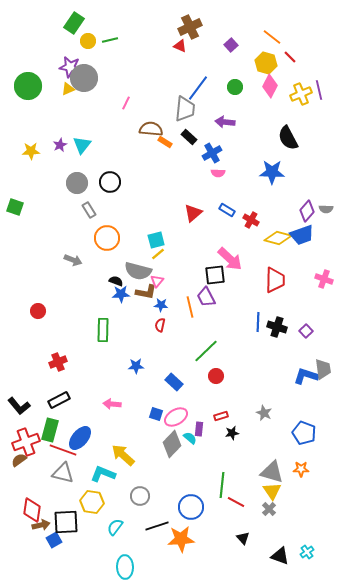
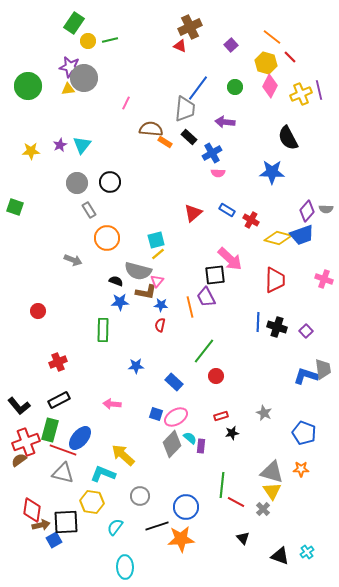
yellow triangle at (68, 89): rotated 16 degrees clockwise
blue star at (121, 294): moved 1 px left, 8 px down
green line at (206, 351): moved 2 px left; rotated 8 degrees counterclockwise
purple rectangle at (199, 429): moved 2 px right, 17 px down
blue circle at (191, 507): moved 5 px left
gray cross at (269, 509): moved 6 px left
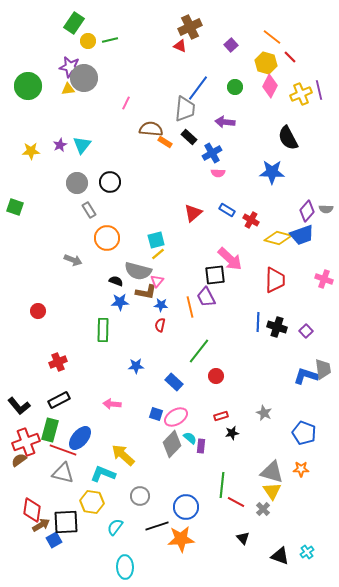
green line at (204, 351): moved 5 px left
brown arrow at (41, 525): rotated 18 degrees counterclockwise
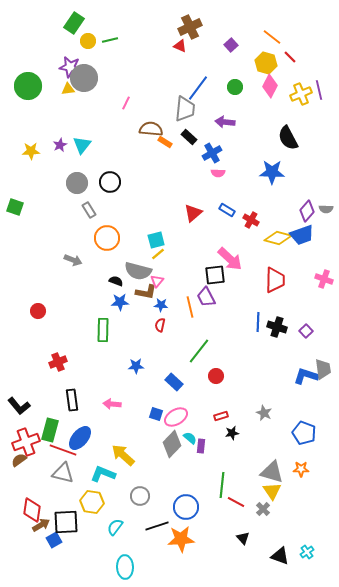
black rectangle at (59, 400): moved 13 px right; rotated 70 degrees counterclockwise
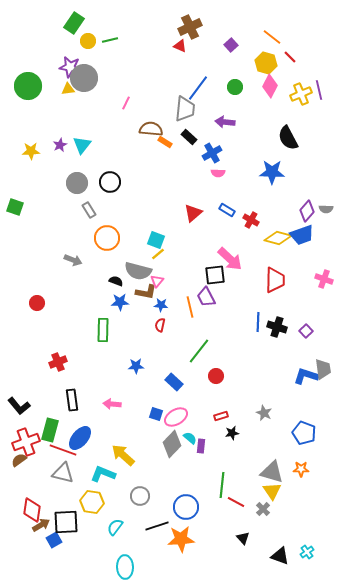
cyan square at (156, 240): rotated 36 degrees clockwise
red circle at (38, 311): moved 1 px left, 8 px up
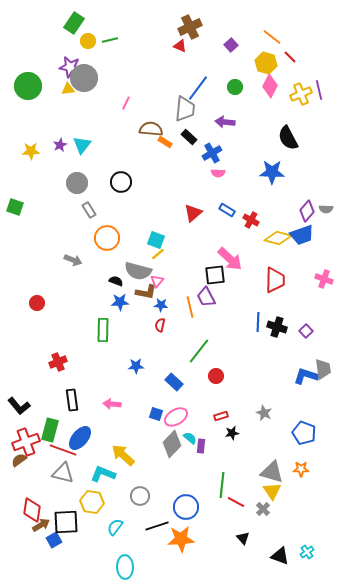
black circle at (110, 182): moved 11 px right
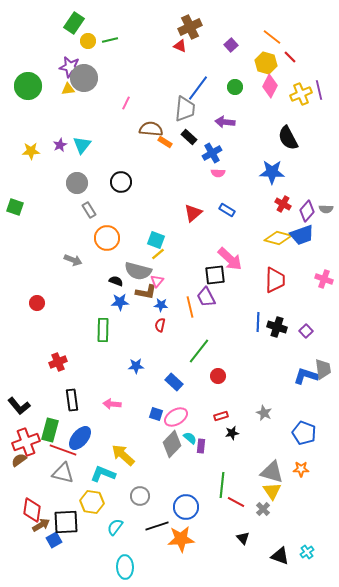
red cross at (251, 220): moved 32 px right, 16 px up
red circle at (216, 376): moved 2 px right
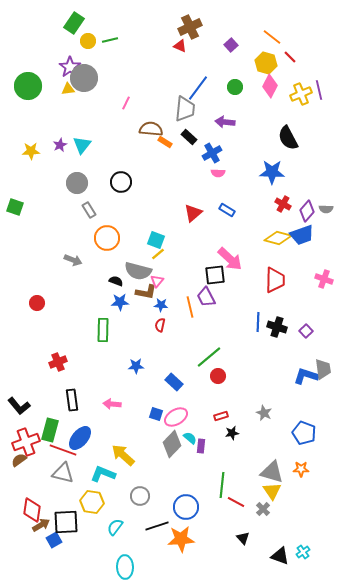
purple star at (70, 67): rotated 25 degrees clockwise
green line at (199, 351): moved 10 px right, 6 px down; rotated 12 degrees clockwise
cyan cross at (307, 552): moved 4 px left
